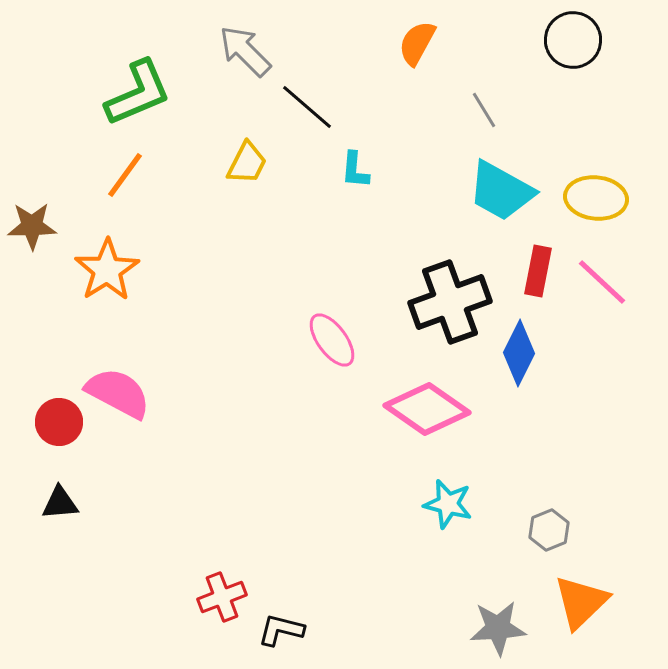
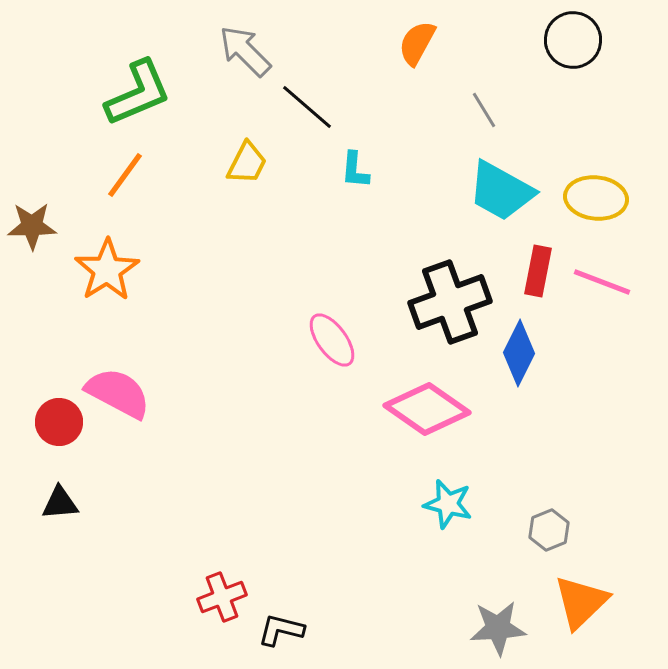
pink line: rotated 22 degrees counterclockwise
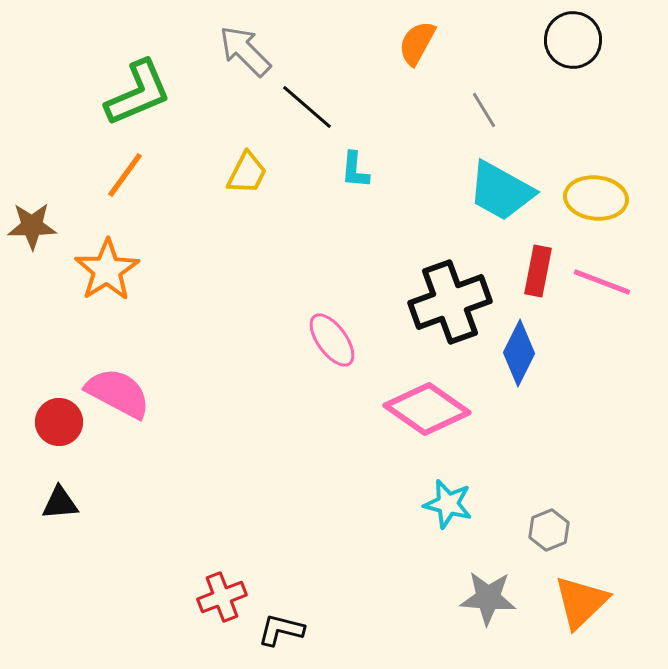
yellow trapezoid: moved 10 px down
gray star: moved 10 px left, 30 px up; rotated 8 degrees clockwise
